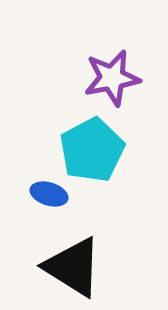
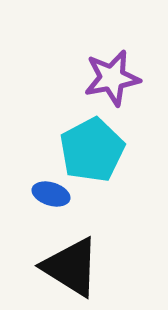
blue ellipse: moved 2 px right
black triangle: moved 2 px left
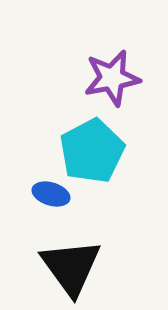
cyan pentagon: moved 1 px down
black triangle: rotated 22 degrees clockwise
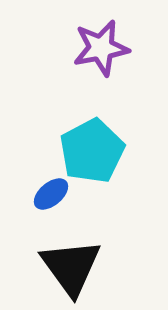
purple star: moved 11 px left, 30 px up
blue ellipse: rotated 57 degrees counterclockwise
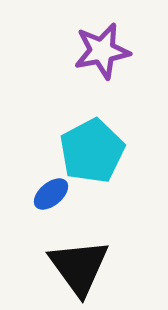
purple star: moved 1 px right, 3 px down
black triangle: moved 8 px right
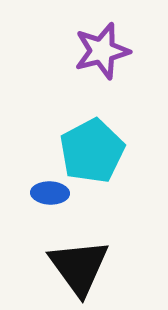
purple star: rotated 4 degrees counterclockwise
blue ellipse: moved 1 px left, 1 px up; rotated 42 degrees clockwise
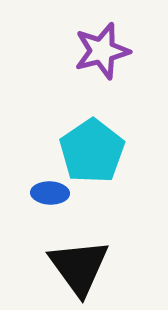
cyan pentagon: rotated 6 degrees counterclockwise
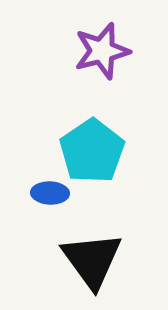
black triangle: moved 13 px right, 7 px up
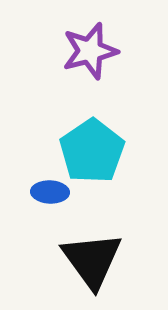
purple star: moved 12 px left
blue ellipse: moved 1 px up
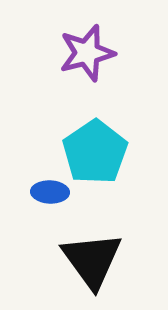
purple star: moved 3 px left, 2 px down
cyan pentagon: moved 3 px right, 1 px down
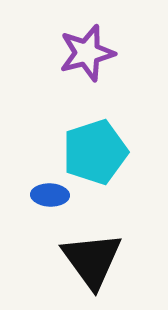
cyan pentagon: rotated 16 degrees clockwise
blue ellipse: moved 3 px down
